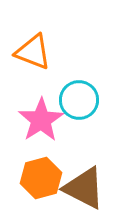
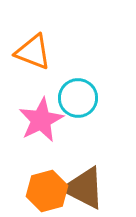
cyan circle: moved 1 px left, 2 px up
pink star: rotated 6 degrees clockwise
orange hexagon: moved 6 px right, 13 px down
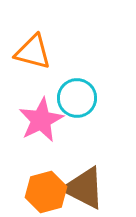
orange triangle: rotated 6 degrees counterclockwise
cyan circle: moved 1 px left
orange hexagon: moved 1 px left, 1 px down
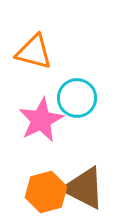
orange triangle: moved 1 px right
